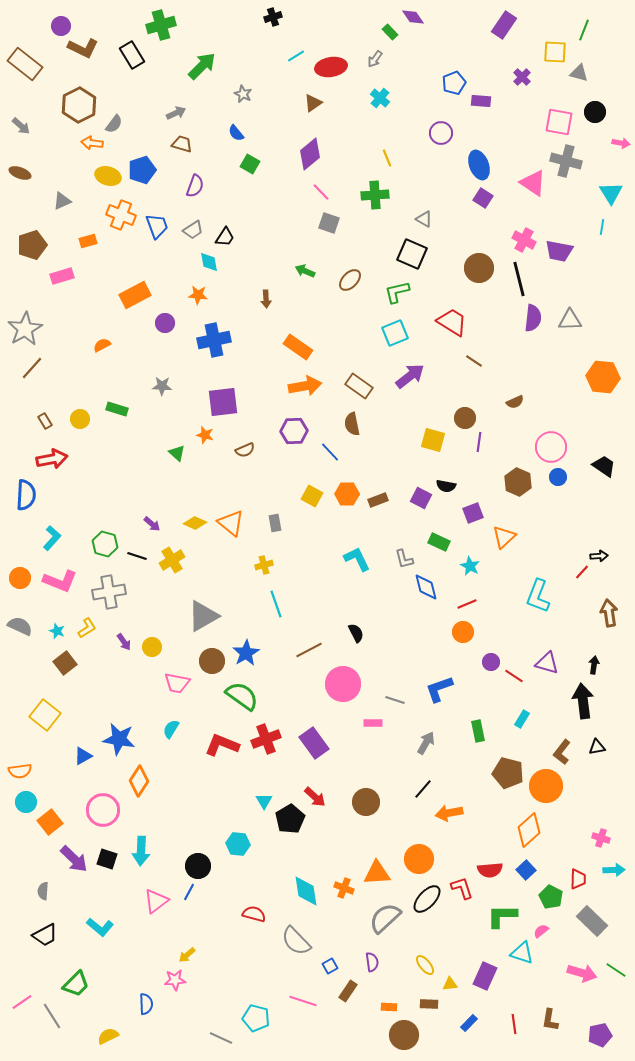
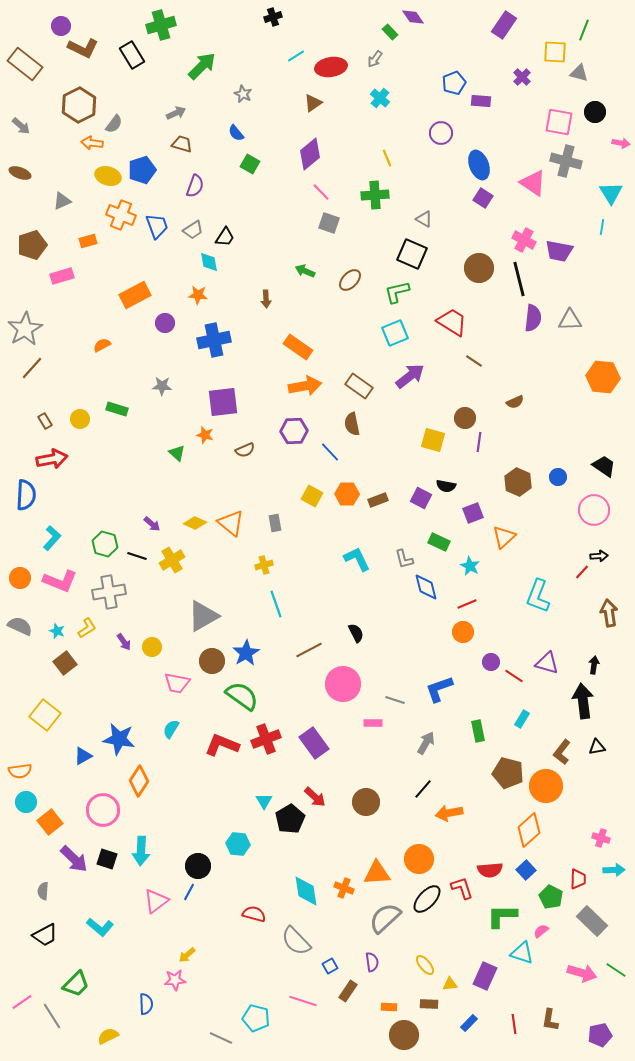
pink circle at (551, 447): moved 43 px right, 63 px down
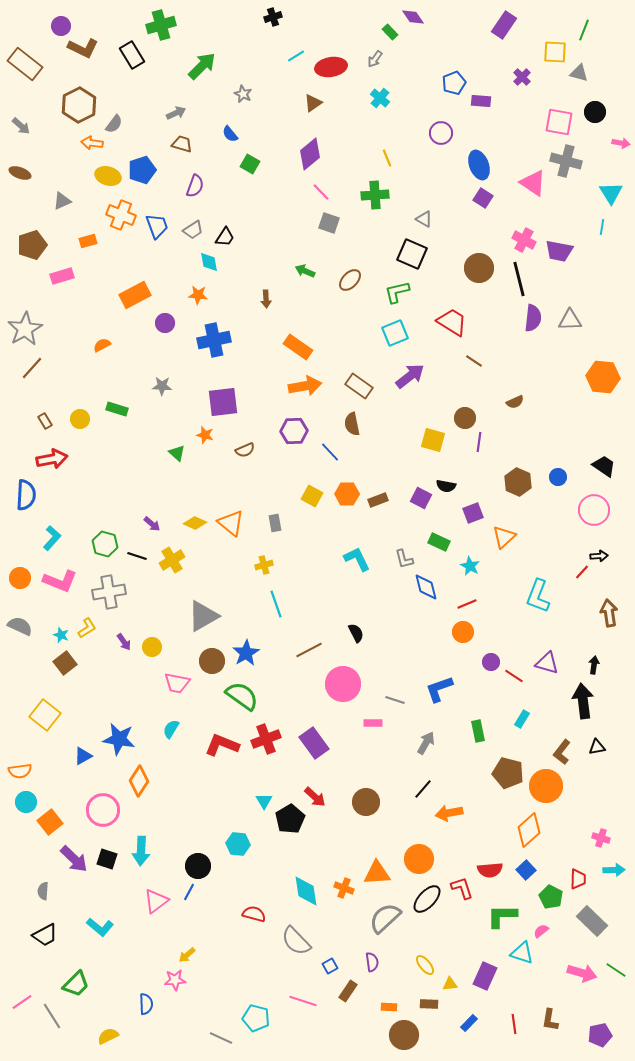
blue semicircle at (236, 133): moved 6 px left, 1 px down
cyan star at (57, 631): moved 4 px right, 4 px down
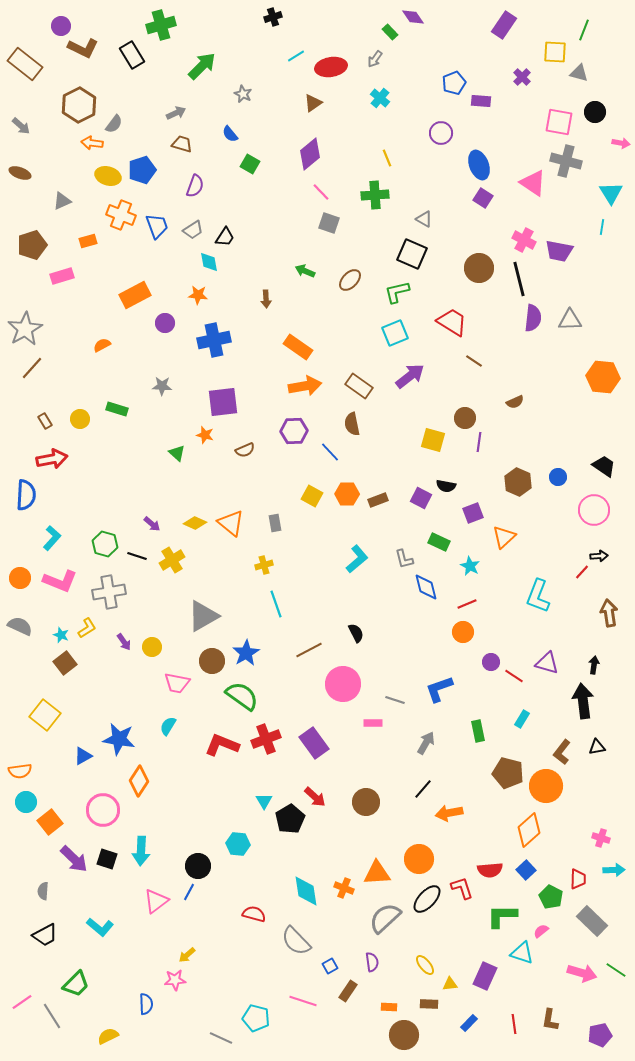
cyan L-shape at (357, 559): rotated 76 degrees clockwise
cyan semicircle at (171, 729): moved 3 px left, 3 px up
